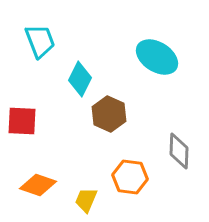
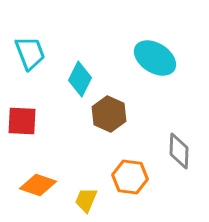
cyan trapezoid: moved 10 px left, 12 px down
cyan ellipse: moved 2 px left, 1 px down
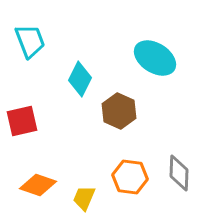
cyan trapezoid: moved 12 px up
brown hexagon: moved 10 px right, 3 px up
red square: rotated 16 degrees counterclockwise
gray diamond: moved 22 px down
yellow trapezoid: moved 2 px left, 2 px up
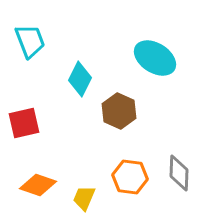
red square: moved 2 px right, 2 px down
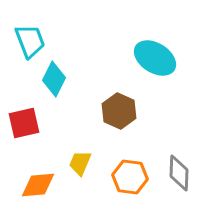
cyan diamond: moved 26 px left
orange diamond: rotated 24 degrees counterclockwise
yellow trapezoid: moved 4 px left, 35 px up
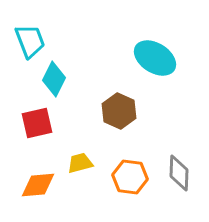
red square: moved 13 px right
yellow trapezoid: rotated 52 degrees clockwise
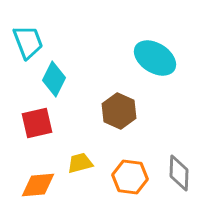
cyan trapezoid: moved 2 px left, 1 px down
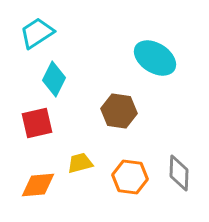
cyan trapezoid: moved 9 px right, 9 px up; rotated 102 degrees counterclockwise
brown hexagon: rotated 16 degrees counterclockwise
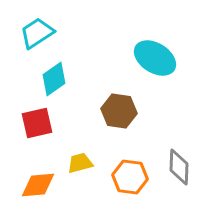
cyan diamond: rotated 28 degrees clockwise
gray diamond: moved 6 px up
